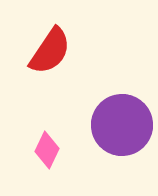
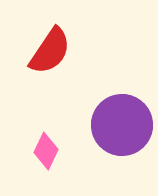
pink diamond: moved 1 px left, 1 px down
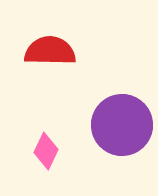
red semicircle: rotated 123 degrees counterclockwise
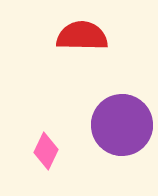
red semicircle: moved 32 px right, 15 px up
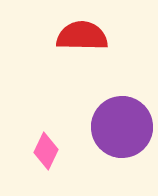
purple circle: moved 2 px down
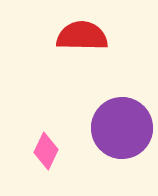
purple circle: moved 1 px down
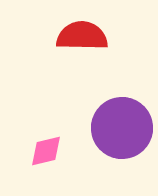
pink diamond: rotated 51 degrees clockwise
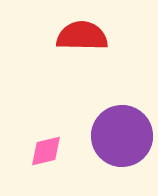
purple circle: moved 8 px down
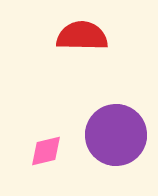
purple circle: moved 6 px left, 1 px up
